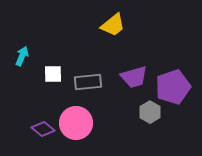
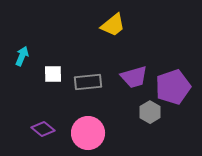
pink circle: moved 12 px right, 10 px down
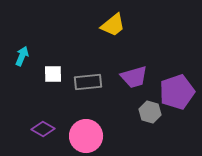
purple pentagon: moved 4 px right, 5 px down
gray hexagon: rotated 15 degrees counterclockwise
purple diamond: rotated 10 degrees counterclockwise
pink circle: moved 2 px left, 3 px down
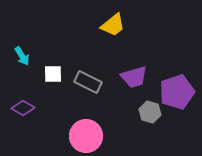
cyan arrow: rotated 126 degrees clockwise
gray rectangle: rotated 32 degrees clockwise
purple diamond: moved 20 px left, 21 px up
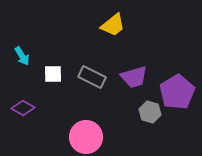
gray rectangle: moved 4 px right, 5 px up
purple pentagon: rotated 12 degrees counterclockwise
pink circle: moved 1 px down
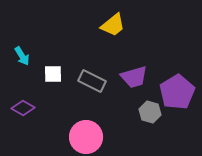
gray rectangle: moved 4 px down
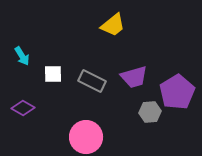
gray hexagon: rotated 20 degrees counterclockwise
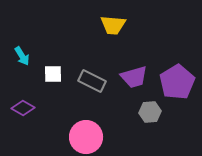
yellow trapezoid: rotated 44 degrees clockwise
purple pentagon: moved 10 px up
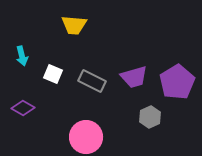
yellow trapezoid: moved 39 px left
cyan arrow: rotated 18 degrees clockwise
white square: rotated 24 degrees clockwise
gray hexagon: moved 5 px down; rotated 20 degrees counterclockwise
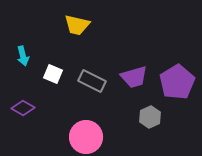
yellow trapezoid: moved 3 px right; rotated 8 degrees clockwise
cyan arrow: moved 1 px right
